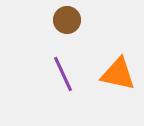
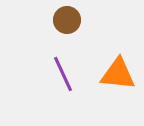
orange triangle: rotated 6 degrees counterclockwise
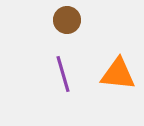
purple line: rotated 9 degrees clockwise
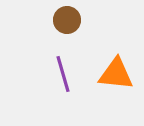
orange triangle: moved 2 px left
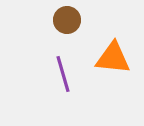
orange triangle: moved 3 px left, 16 px up
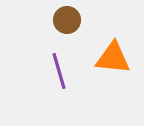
purple line: moved 4 px left, 3 px up
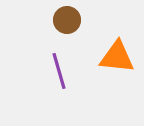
orange triangle: moved 4 px right, 1 px up
